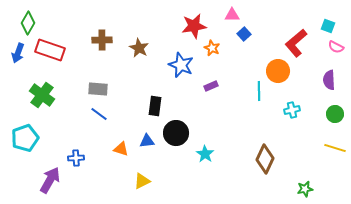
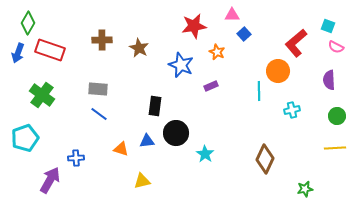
orange star: moved 5 px right, 4 px down
green circle: moved 2 px right, 2 px down
yellow line: rotated 20 degrees counterclockwise
yellow triangle: rotated 12 degrees clockwise
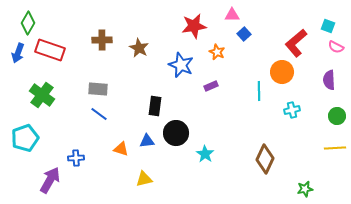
orange circle: moved 4 px right, 1 px down
yellow triangle: moved 2 px right, 2 px up
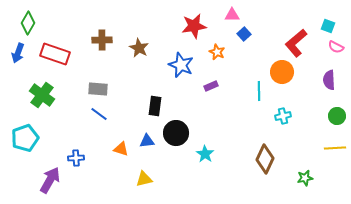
red rectangle: moved 5 px right, 4 px down
cyan cross: moved 9 px left, 6 px down
green star: moved 11 px up
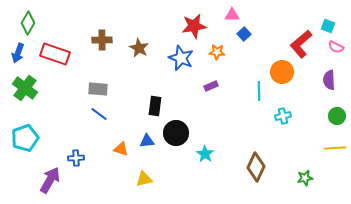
red L-shape: moved 5 px right, 1 px down
orange star: rotated 21 degrees counterclockwise
blue star: moved 7 px up
green cross: moved 17 px left, 7 px up
brown diamond: moved 9 px left, 8 px down
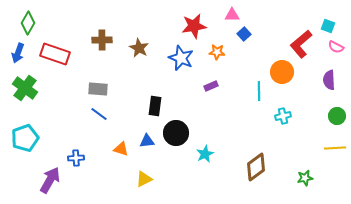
cyan star: rotated 12 degrees clockwise
brown diamond: rotated 28 degrees clockwise
yellow triangle: rotated 12 degrees counterclockwise
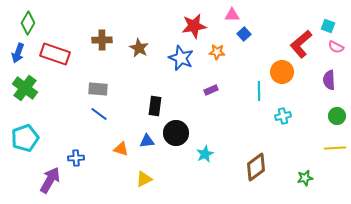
purple rectangle: moved 4 px down
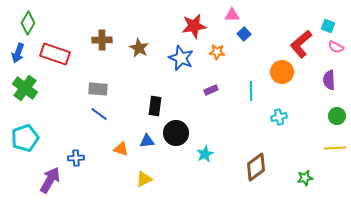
cyan line: moved 8 px left
cyan cross: moved 4 px left, 1 px down
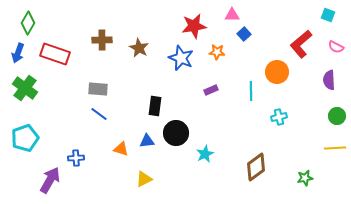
cyan square: moved 11 px up
orange circle: moved 5 px left
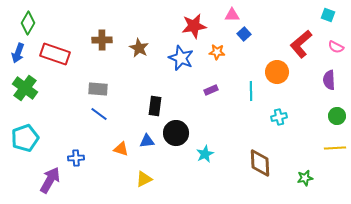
brown diamond: moved 4 px right, 4 px up; rotated 56 degrees counterclockwise
